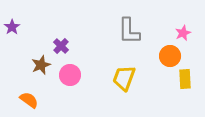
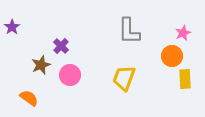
orange circle: moved 2 px right
orange semicircle: moved 2 px up
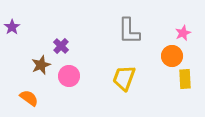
pink circle: moved 1 px left, 1 px down
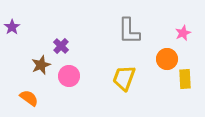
orange circle: moved 5 px left, 3 px down
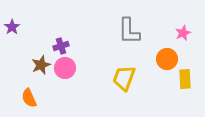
purple cross: rotated 28 degrees clockwise
pink circle: moved 4 px left, 8 px up
orange semicircle: rotated 150 degrees counterclockwise
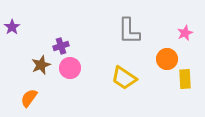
pink star: moved 2 px right
pink circle: moved 5 px right
yellow trapezoid: rotated 76 degrees counterclockwise
orange semicircle: rotated 60 degrees clockwise
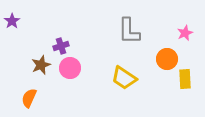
purple star: moved 6 px up
orange semicircle: rotated 12 degrees counterclockwise
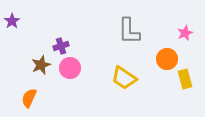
yellow rectangle: rotated 12 degrees counterclockwise
